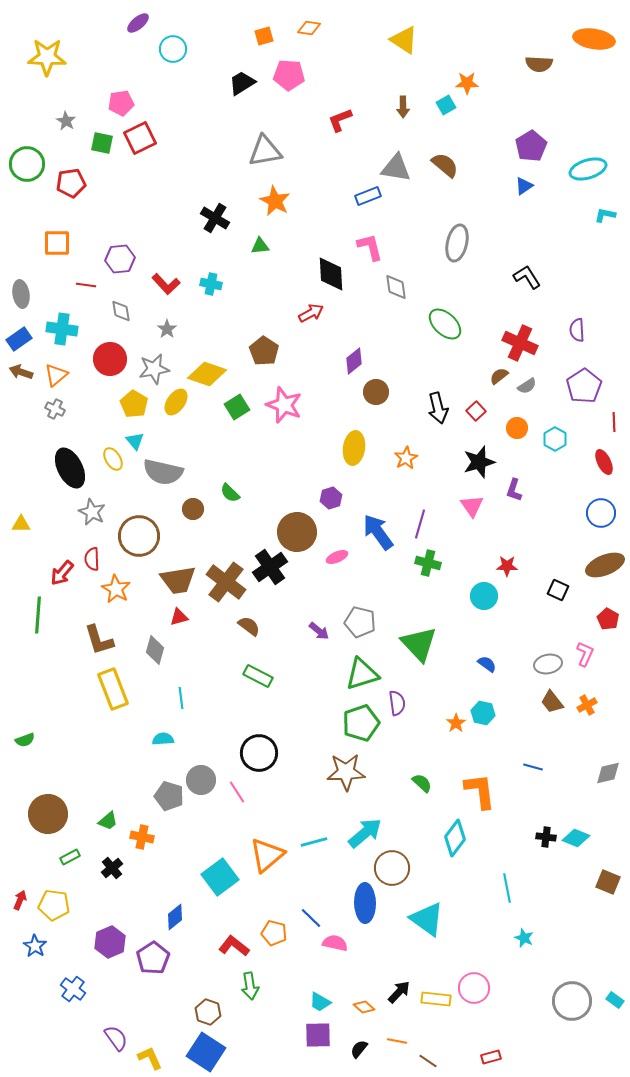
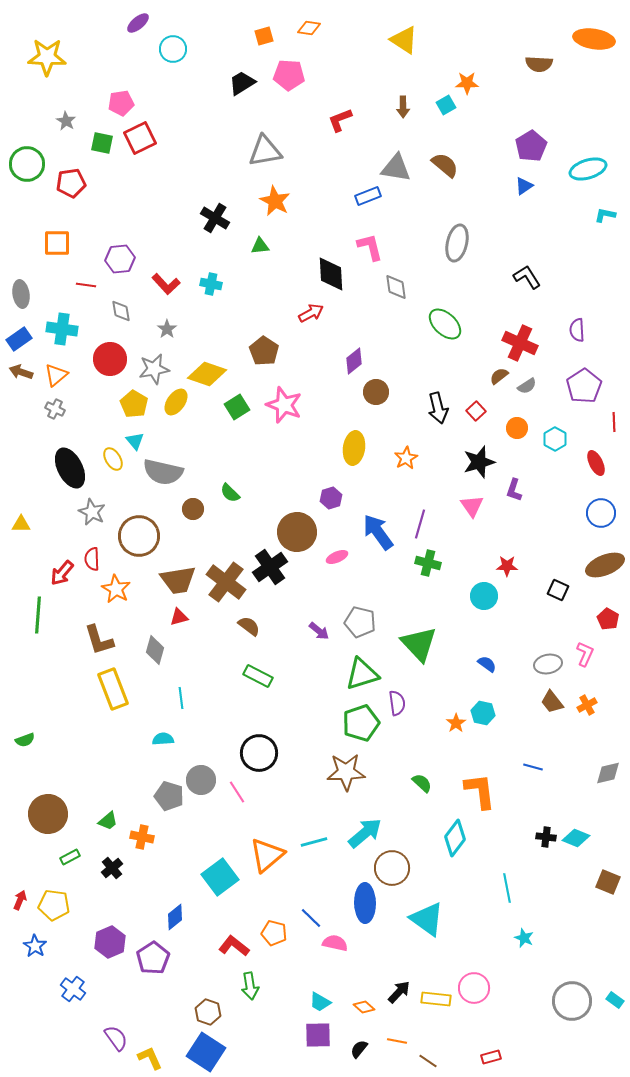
red ellipse at (604, 462): moved 8 px left, 1 px down
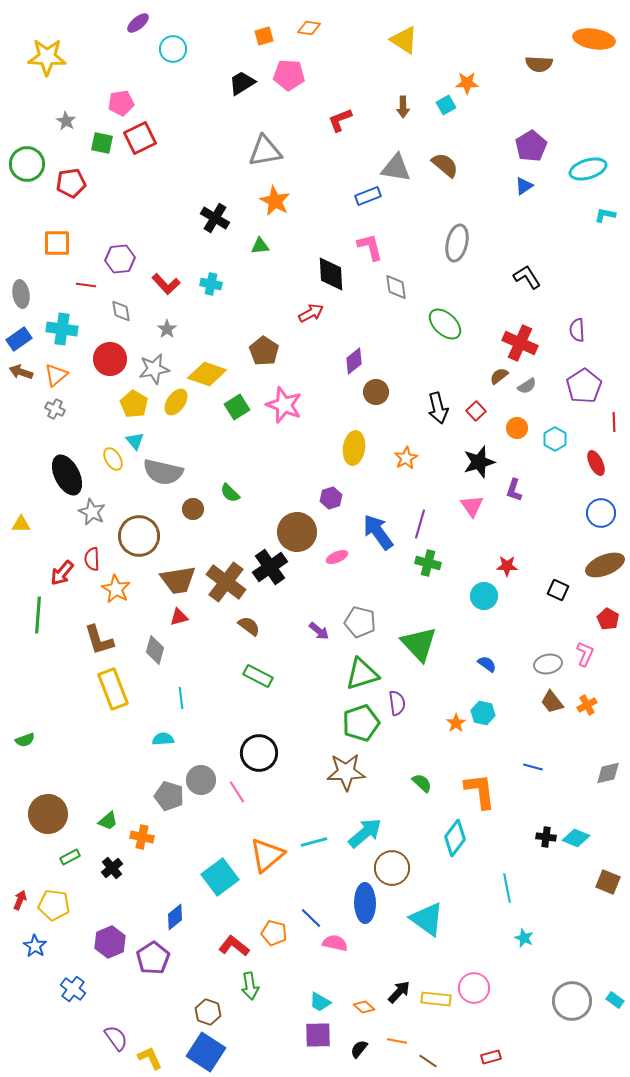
black ellipse at (70, 468): moved 3 px left, 7 px down
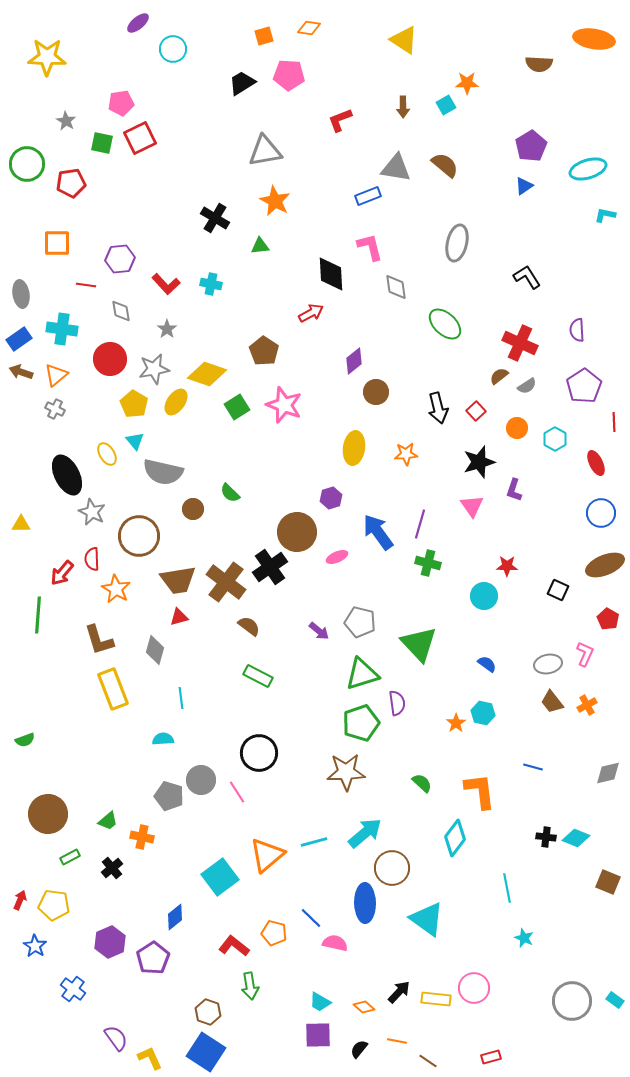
orange star at (406, 458): moved 4 px up; rotated 25 degrees clockwise
yellow ellipse at (113, 459): moved 6 px left, 5 px up
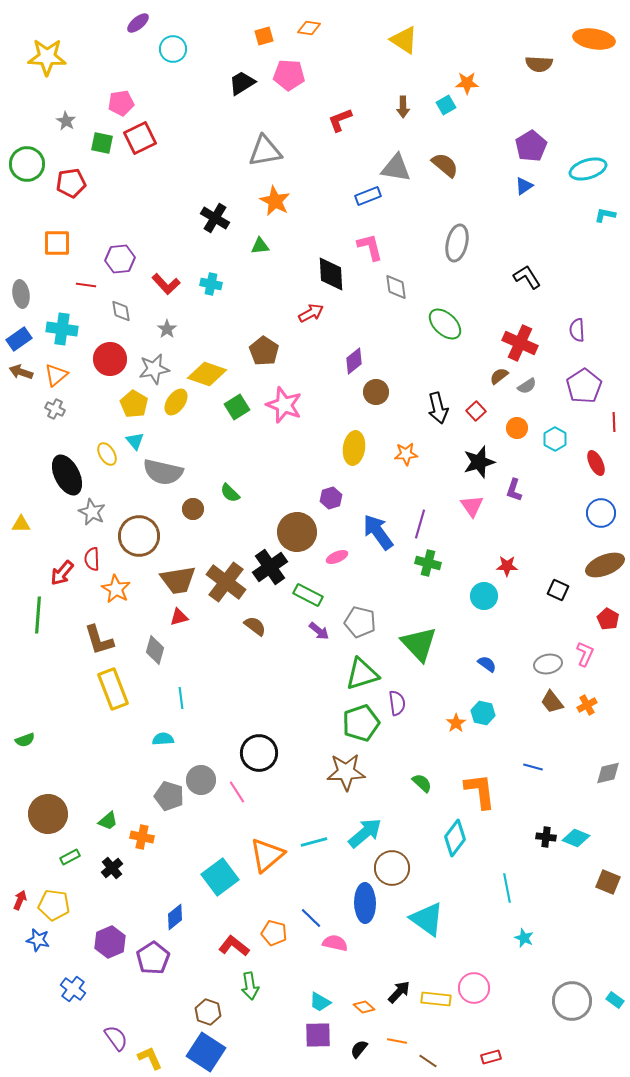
brown semicircle at (249, 626): moved 6 px right
green rectangle at (258, 676): moved 50 px right, 81 px up
blue star at (35, 946): moved 3 px right, 6 px up; rotated 20 degrees counterclockwise
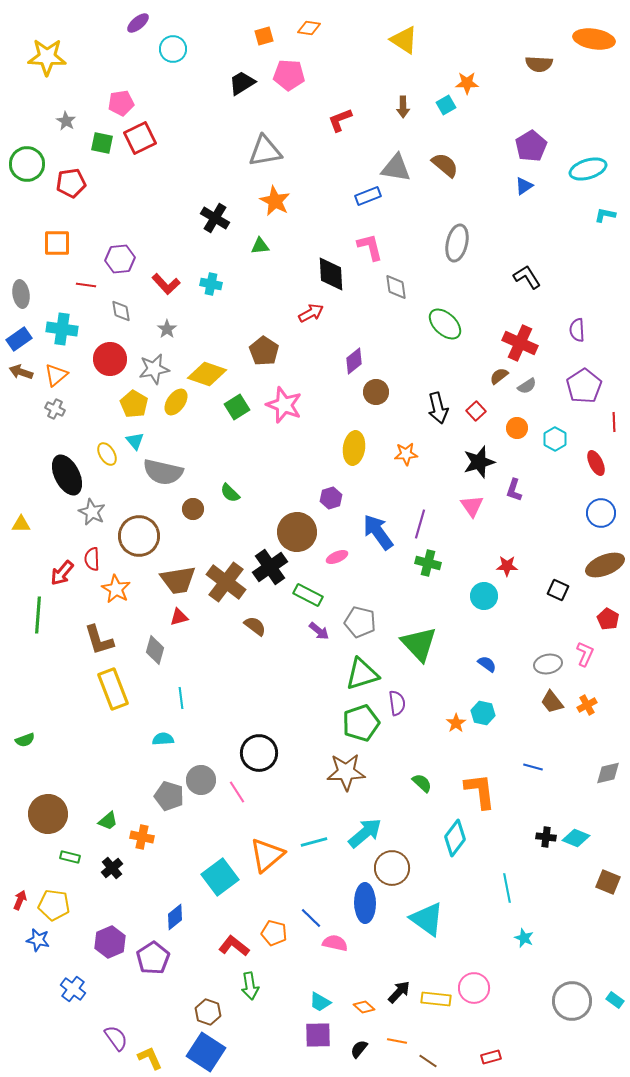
green rectangle at (70, 857): rotated 42 degrees clockwise
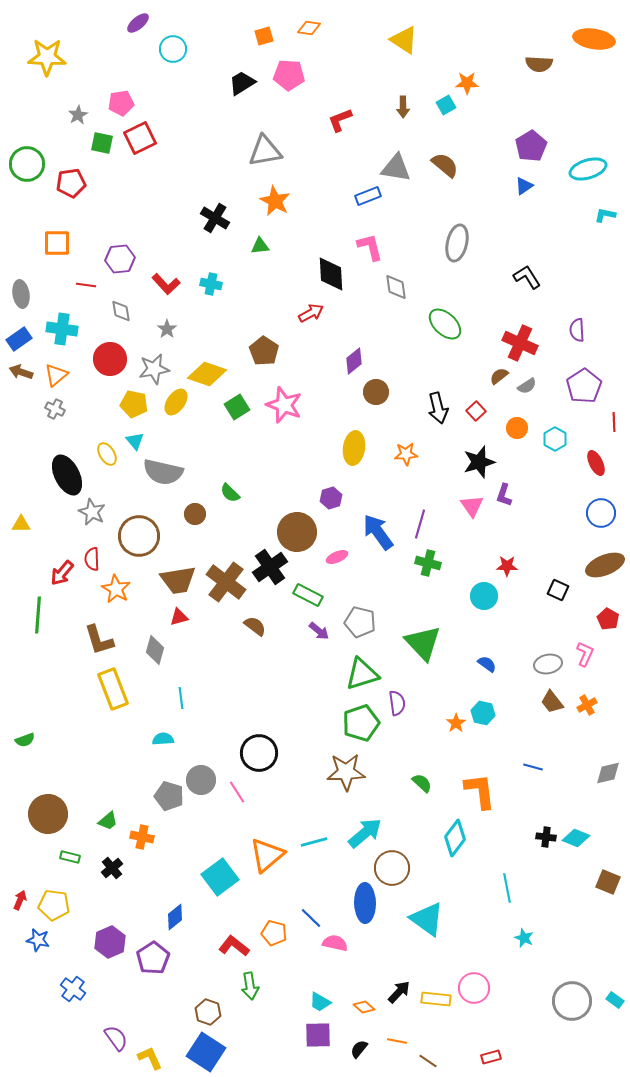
gray star at (66, 121): moved 12 px right, 6 px up; rotated 12 degrees clockwise
yellow pentagon at (134, 404): rotated 20 degrees counterclockwise
purple L-shape at (514, 490): moved 10 px left, 5 px down
brown circle at (193, 509): moved 2 px right, 5 px down
green triangle at (419, 644): moved 4 px right, 1 px up
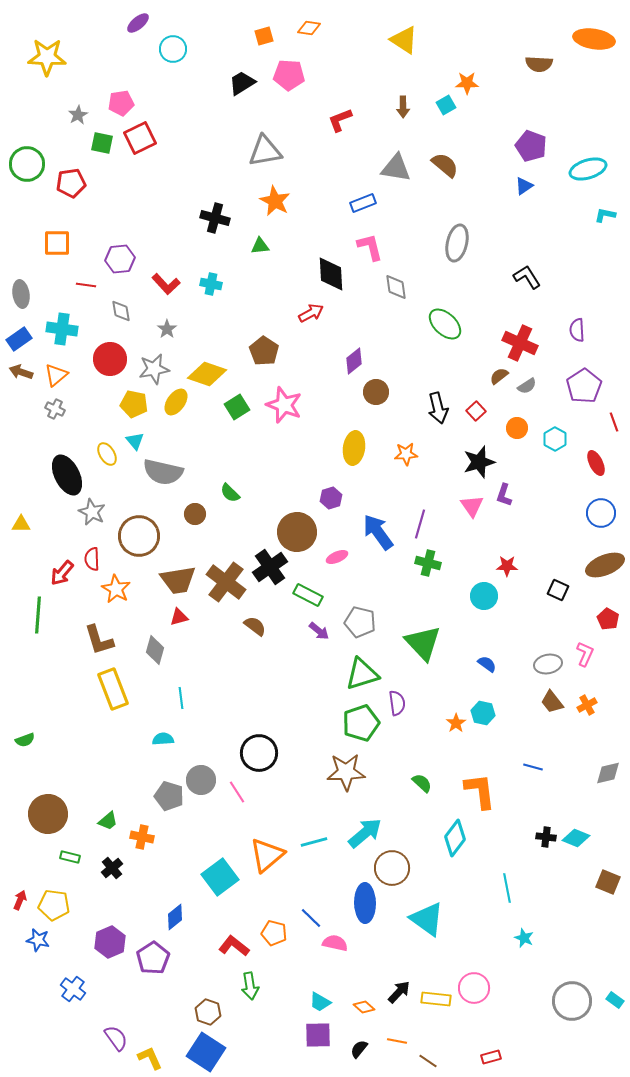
purple pentagon at (531, 146): rotated 20 degrees counterclockwise
blue rectangle at (368, 196): moved 5 px left, 7 px down
black cross at (215, 218): rotated 16 degrees counterclockwise
red line at (614, 422): rotated 18 degrees counterclockwise
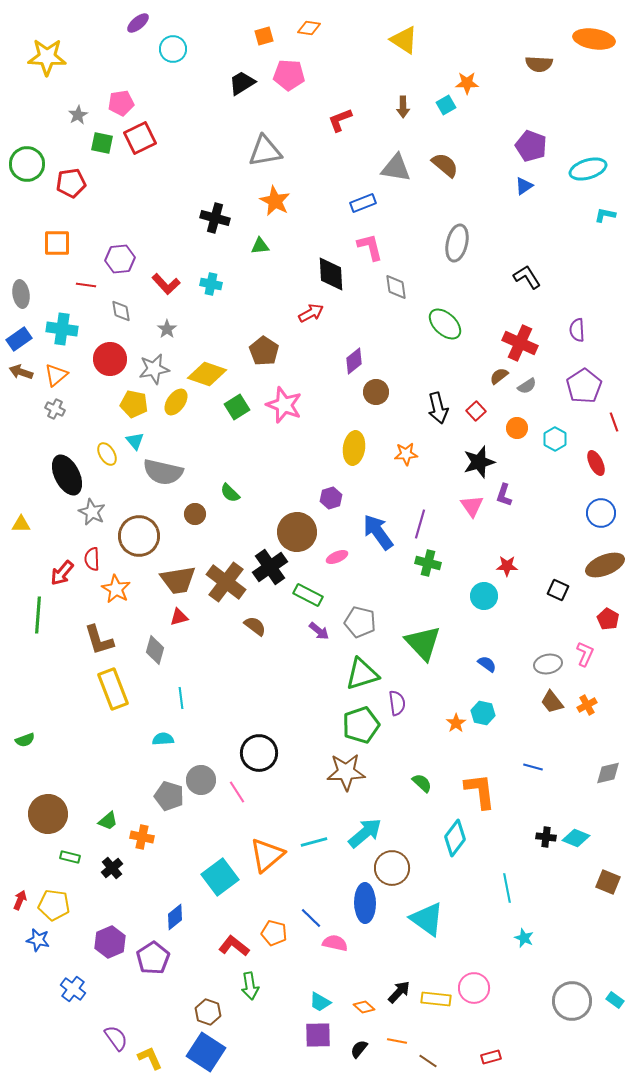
green pentagon at (361, 723): moved 2 px down
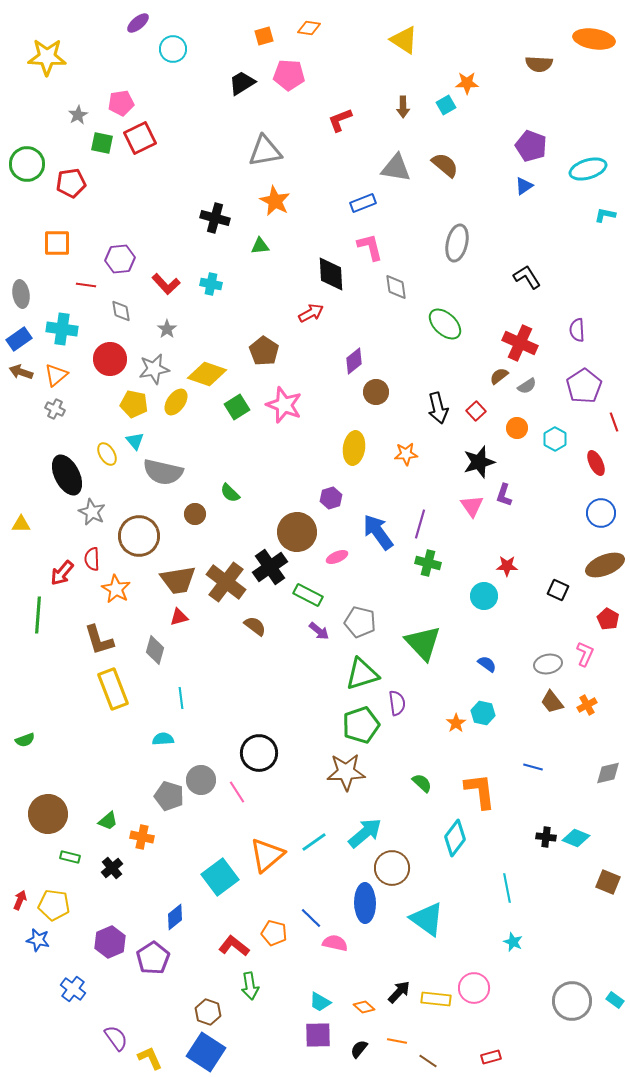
cyan line at (314, 842): rotated 20 degrees counterclockwise
cyan star at (524, 938): moved 11 px left, 4 px down
